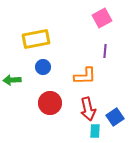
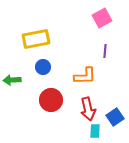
red circle: moved 1 px right, 3 px up
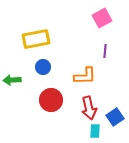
red arrow: moved 1 px right, 1 px up
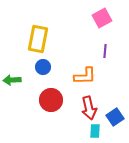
yellow rectangle: moved 2 px right; rotated 68 degrees counterclockwise
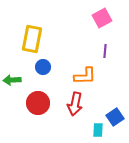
yellow rectangle: moved 6 px left
red circle: moved 13 px left, 3 px down
red arrow: moved 14 px left, 4 px up; rotated 25 degrees clockwise
cyan rectangle: moved 3 px right, 1 px up
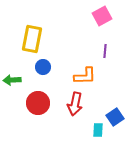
pink square: moved 2 px up
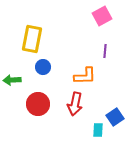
red circle: moved 1 px down
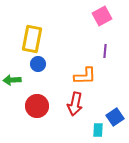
blue circle: moved 5 px left, 3 px up
red circle: moved 1 px left, 2 px down
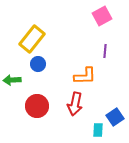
yellow rectangle: rotated 28 degrees clockwise
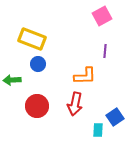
yellow rectangle: rotated 72 degrees clockwise
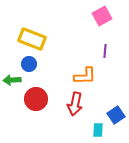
blue circle: moved 9 px left
red circle: moved 1 px left, 7 px up
blue square: moved 1 px right, 2 px up
